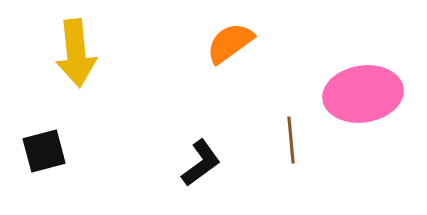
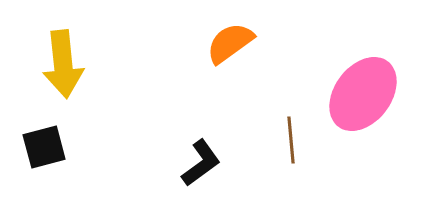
yellow arrow: moved 13 px left, 11 px down
pink ellipse: rotated 44 degrees counterclockwise
black square: moved 4 px up
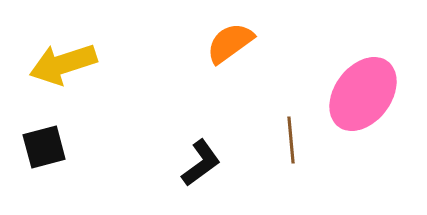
yellow arrow: rotated 78 degrees clockwise
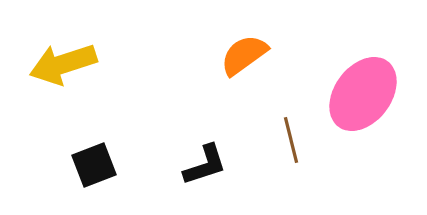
orange semicircle: moved 14 px right, 12 px down
brown line: rotated 9 degrees counterclockwise
black square: moved 50 px right, 18 px down; rotated 6 degrees counterclockwise
black L-shape: moved 4 px right, 2 px down; rotated 18 degrees clockwise
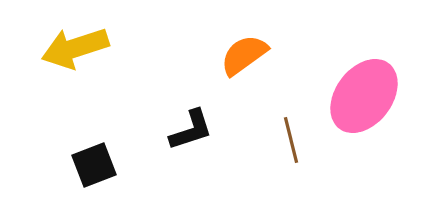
yellow arrow: moved 12 px right, 16 px up
pink ellipse: moved 1 px right, 2 px down
black L-shape: moved 14 px left, 35 px up
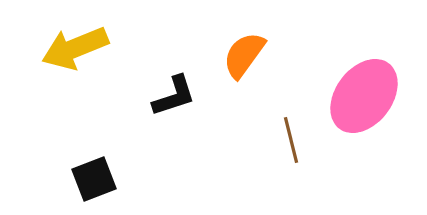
yellow arrow: rotated 4 degrees counterclockwise
orange semicircle: rotated 18 degrees counterclockwise
black L-shape: moved 17 px left, 34 px up
black square: moved 14 px down
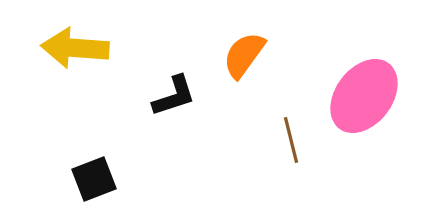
yellow arrow: rotated 26 degrees clockwise
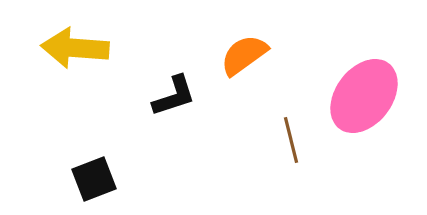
orange semicircle: rotated 18 degrees clockwise
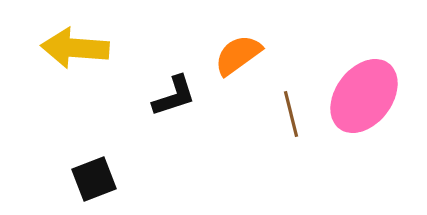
orange semicircle: moved 6 px left
brown line: moved 26 px up
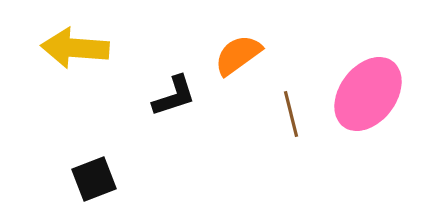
pink ellipse: moved 4 px right, 2 px up
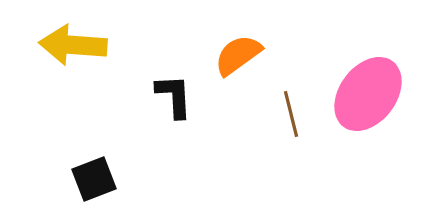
yellow arrow: moved 2 px left, 3 px up
black L-shape: rotated 75 degrees counterclockwise
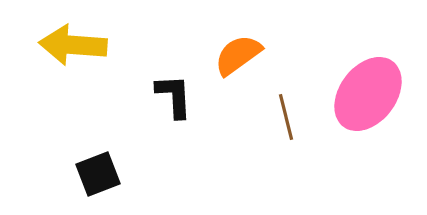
brown line: moved 5 px left, 3 px down
black square: moved 4 px right, 5 px up
